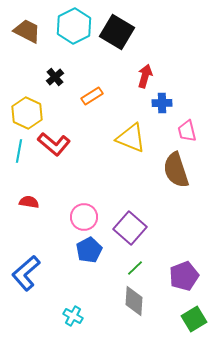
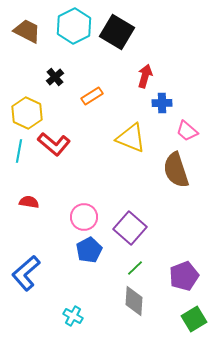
pink trapezoid: rotated 35 degrees counterclockwise
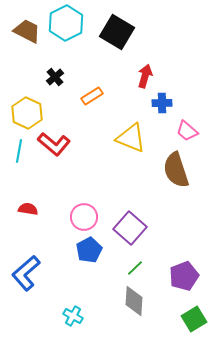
cyan hexagon: moved 8 px left, 3 px up
red semicircle: moved 1 px left, 7 px down
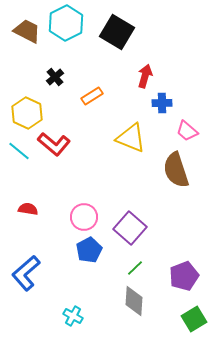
cyan line: rotated 60 degrees counterclockwise
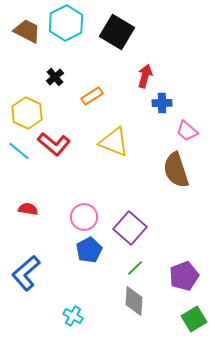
yellow triangle: moved 17 px left, 4 px down
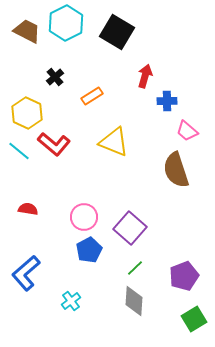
blue cross: moved 5 px right, 2 px up
cyan cross: moved 2 px left, 15 px up; rotated 24 degrees clockwise
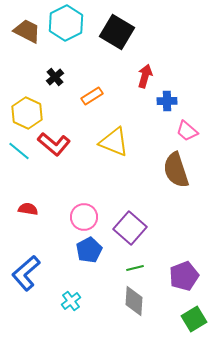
green line: rotated 30 degrees clockwise
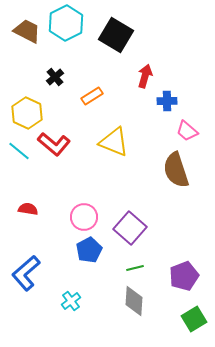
black square: moved 1 px left, 3 px down
